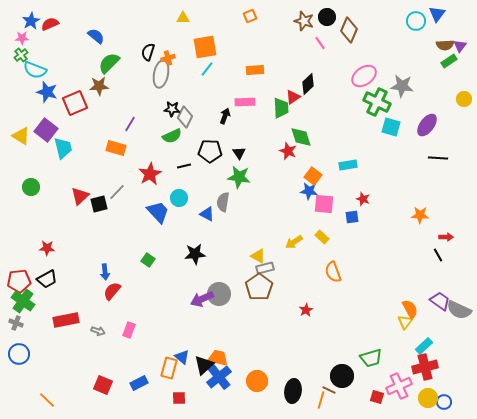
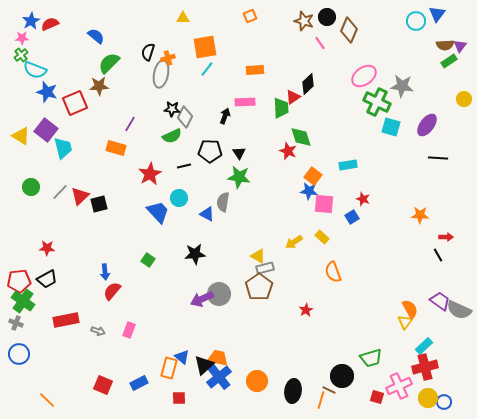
gray line at (117, 192): moved 57 px left
blue square at (352, 217): rotated 24 degrees counterclockwise
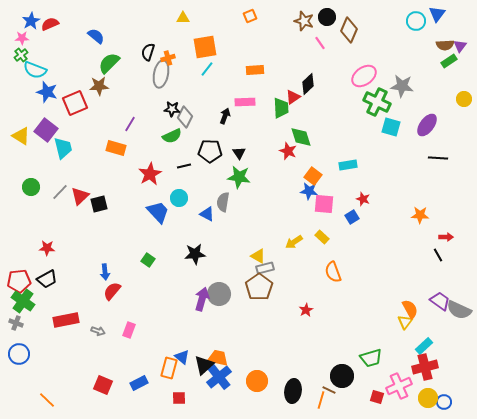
purple arrow at (202, 299): rotated 130 degrees clockwise
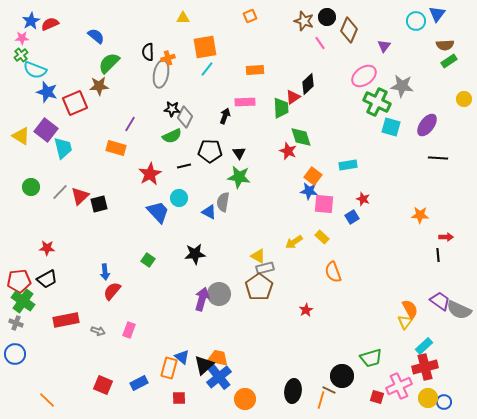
purple triangle at (460, 46): moved 76 px left
black semicircle at (148, 52): rotated 18 degrees counterclockwise
blue triangle at (207, 214): moved 2 px right, 2 px up
black line at (438, 255): rotated 24 degrees clockwise
blue circle at (19, 354): moved 4 px left
orange circle at (257, 381): moved 12 px left, 18 px down
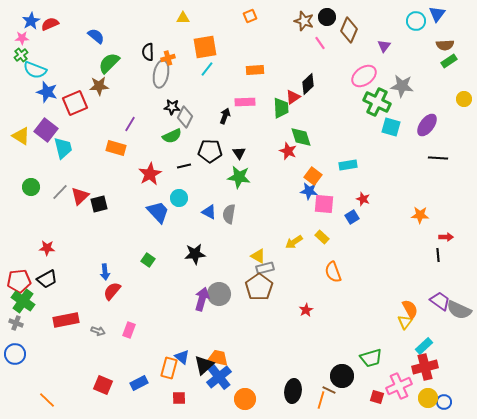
black star at (172, 109): moved 2 px up
gray semicircle at (223, 202): moved 6 px right, 12 px down
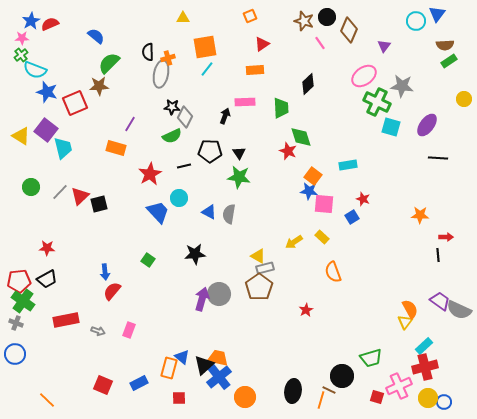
red triangle at (293, 97): moved 31 px left, 53 px up
orange circle at (245, 399): moved 2 px up
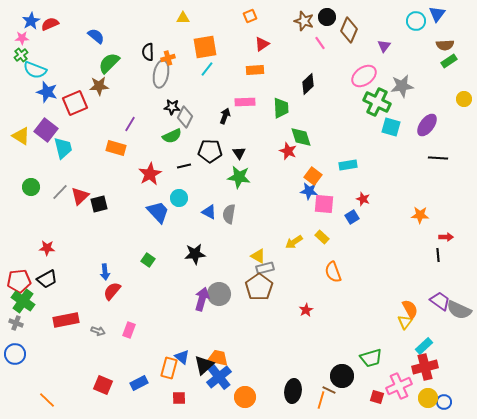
gray star at (402, 86): rotated 15 degrees counterclockwise
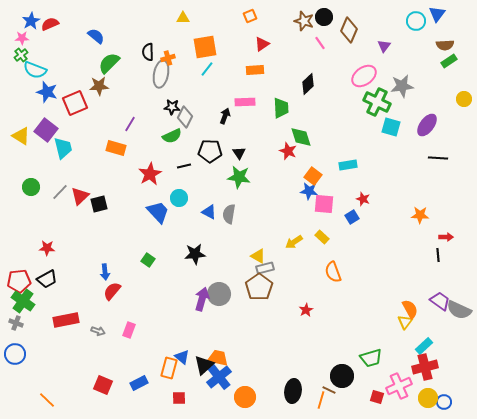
black circle at (327, 17): moved 3 px left
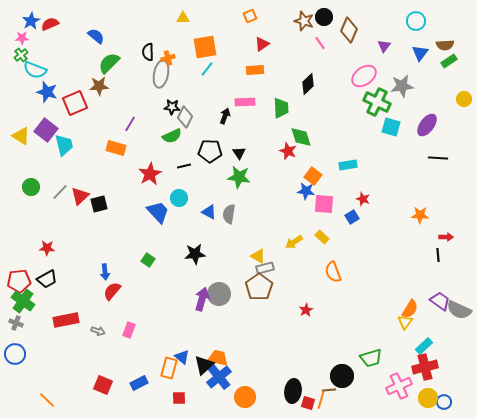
blue triangle at (437, 14): moved 17 px left, 39 px down
cyan trapezoid at (63, 148): moved 1 px right, 3 px up
blue star at (309, 191): moved 3 px left
orange semicircle at (410, 309): rotated 60 degrees clockwise
brown line at (329, 390): rotated 32 degrees counterclockwise
red square at (377, 397): moved 69 px left, 6 px down
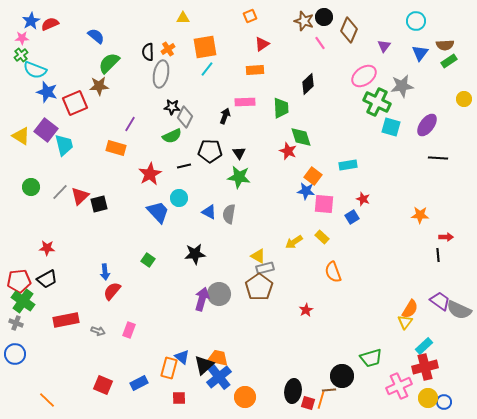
orange cross at (168, 58): moved 9 px up; rotated 16 degrees counterclockwise
